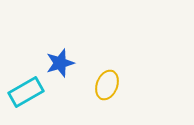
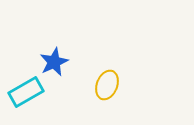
blue star: moved 6 px left, 1 px up; rotated 8 degrees counterclockwise
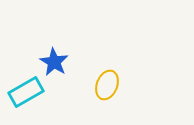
blue star: rotated 16 degrees counterclockwise
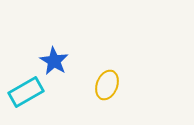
blue star: moved 1 px up
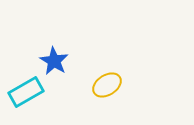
yellow ellipse: rotated 36 degrees clockwise
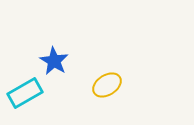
cyan rectangle: moved 1 px left, 1 px down
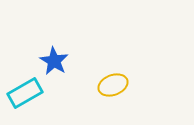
yellow ellipse: moved 6 px right; rotated 12 degrees clockwise
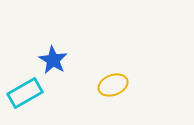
blue star: moved 1 px left, 1 px up
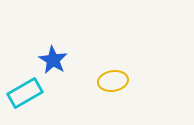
yellow ellipse: moved 4 px up; rotated 12 degrees clockwise
